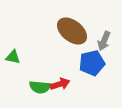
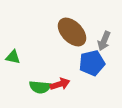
brown ellipse: moved 1 px down; rotated 8 degrees clockwise
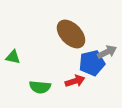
brown ellipse: moved 1 px left, 2 px down
gray arrow: moved 3 px right, 11 px down; rotated 138 degrees counterclockwise
red arrow: moved 15 px right, 3 px up
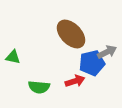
green semicircle: moved 1 px left
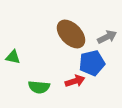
gray arrow: moved 15 px up
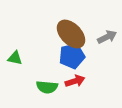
green triangle: moved 2 px right, 1 px down
blue pentagon: moved 20 px left, 7 px up
green semicircle: moved 8 px right
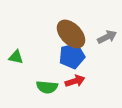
green triangle: moved 1 px right, 1 px up
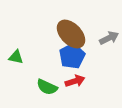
gray arrow: moved 2 px right, 1 px down
blue pentagon: rotated 15 degrees counterclockwise
green semicircle: rotated 20 degrees clockwise
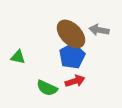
gray arrow: moved 10 px left, 8 px up; rotated 144 degrees counterclockwise
green triangle: moved 2 px right
green semicircle: moved 1 px down
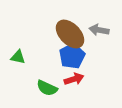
brown ellipse: moved 1 px left
red arrow: moved 1 px left, 2 px up
